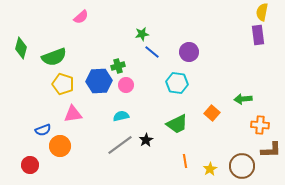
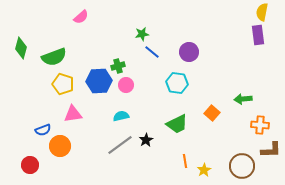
yellow star: moved 6 px left, 1 px down
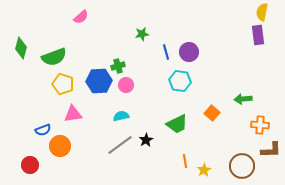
blue line: moved 14 px right; rotated 35 degrees clockwise
cyan hexagon: moved 3 px right, 2 px up
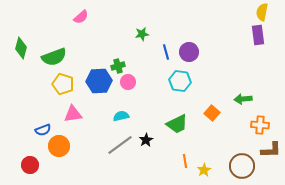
pink circle: moved 2 px right, 3 px up
orange circle: moved 1 px left
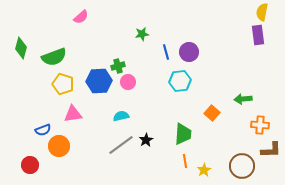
cyan hexagon: rotated 15 degrees counterclockwise
green trapezoid: moved 6 px right, 10 px down; rotated 60 degrees counterclockwise
gray line: moved 1 px right
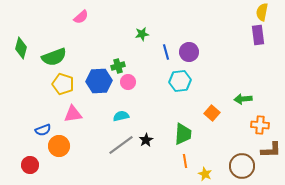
yellow star: moved 1 px right, 4 px down; rotated 16 degrees counterclockwise
